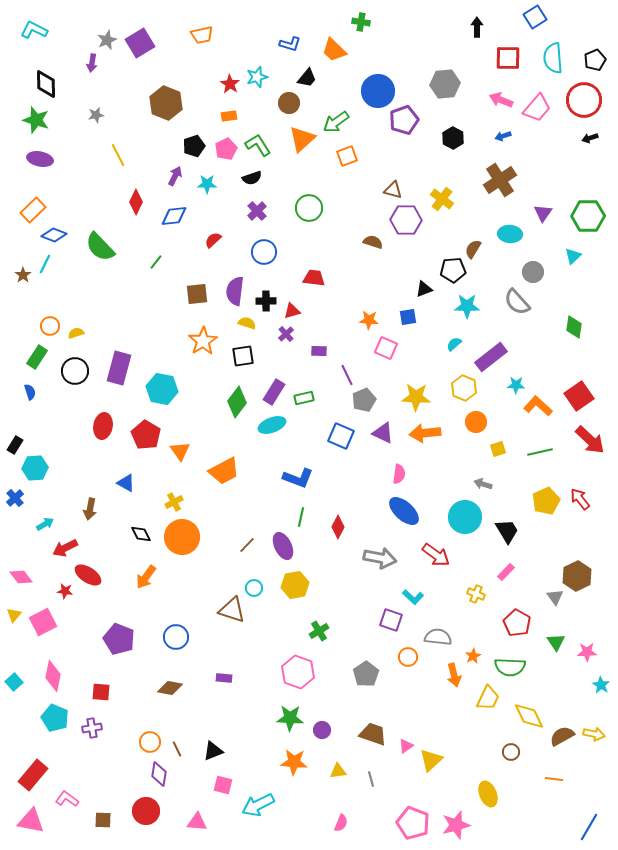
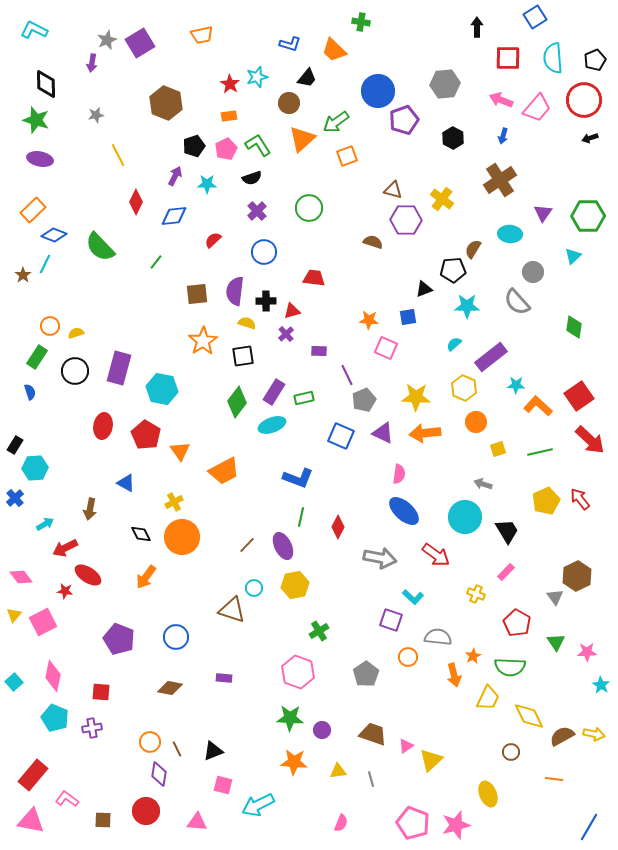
blue arrow at (503, 136): rotated 56 degrees counterclockwise
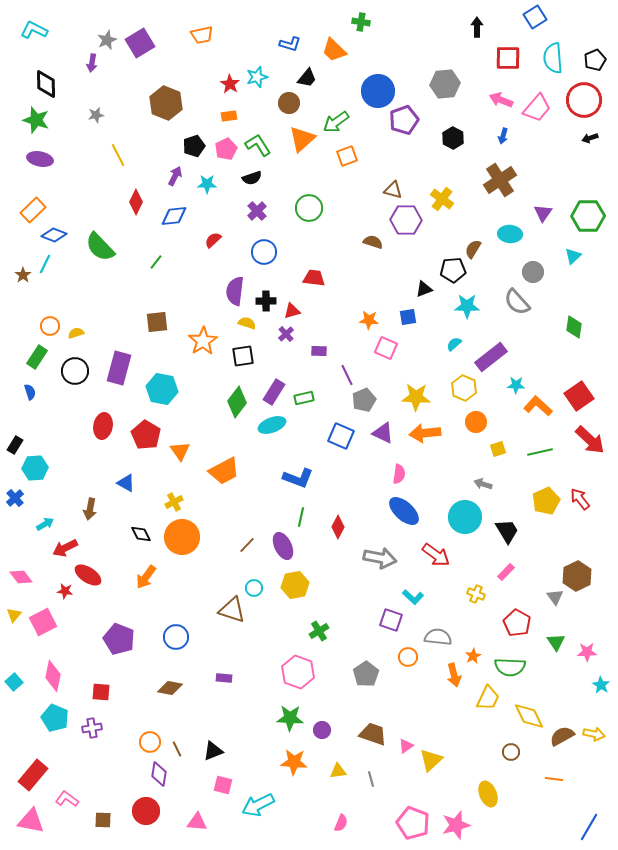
brown square at (197, 294): moved 40 px left, 28 px down
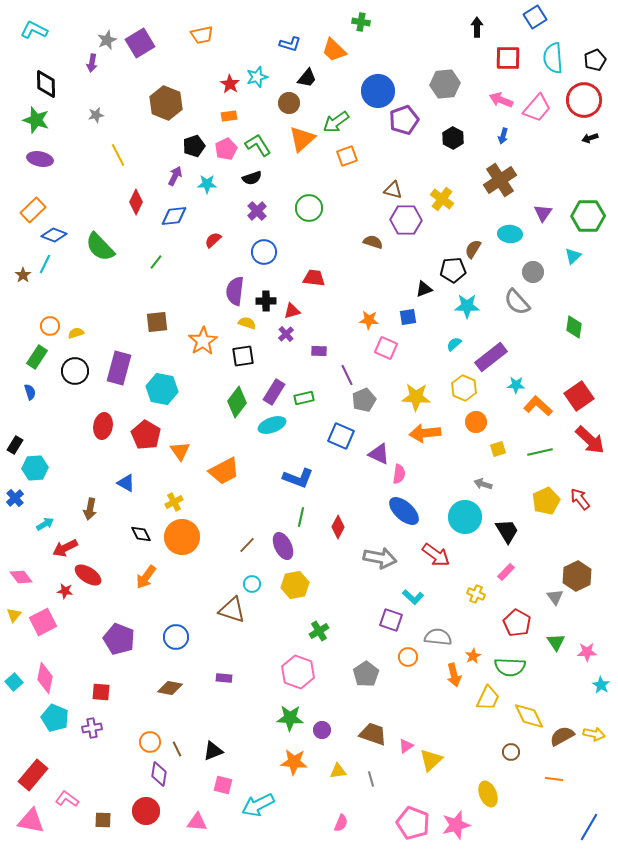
purple triangle at (383, 433): moved 4 px left, 21 px down
cyan circle at (254, 588): moved 2 px left, 4 px up
pink diamond at (53, 676): moved 8 px left, 2 px down
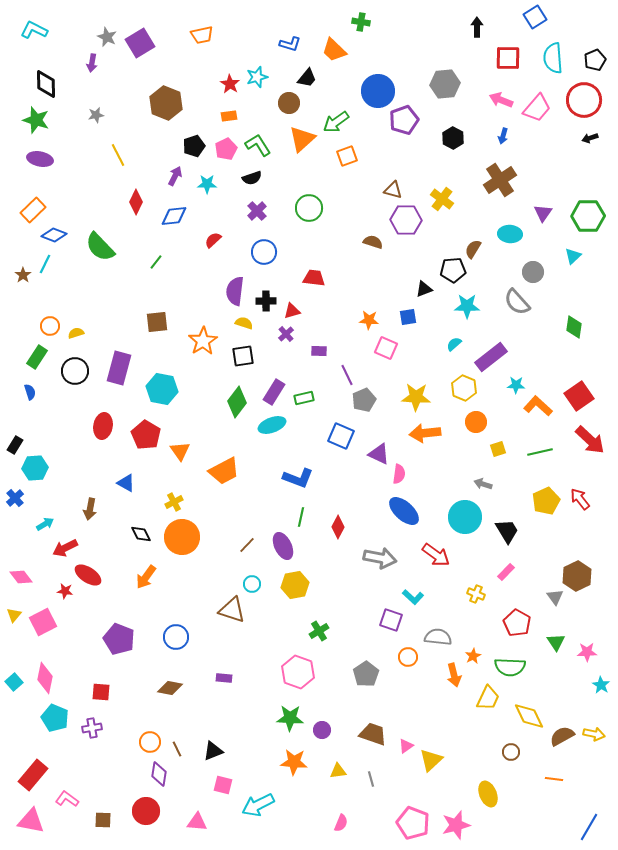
gray star at (107, 40): moved 3 px up; rotated 24 degrees counterclockwise
yellow semicircle at (247, 323): moved 3 px left
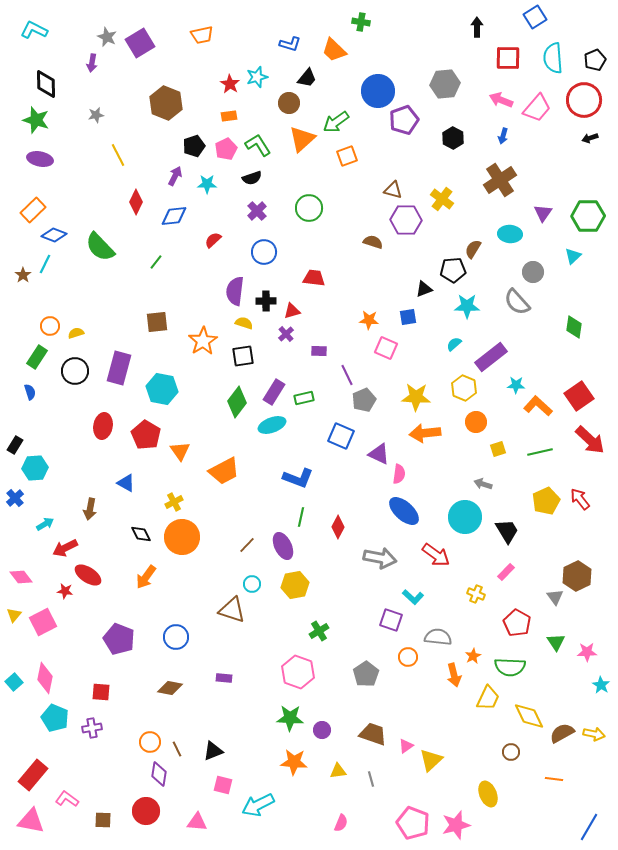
brown semicircle at (562, 736): moved 3 px up
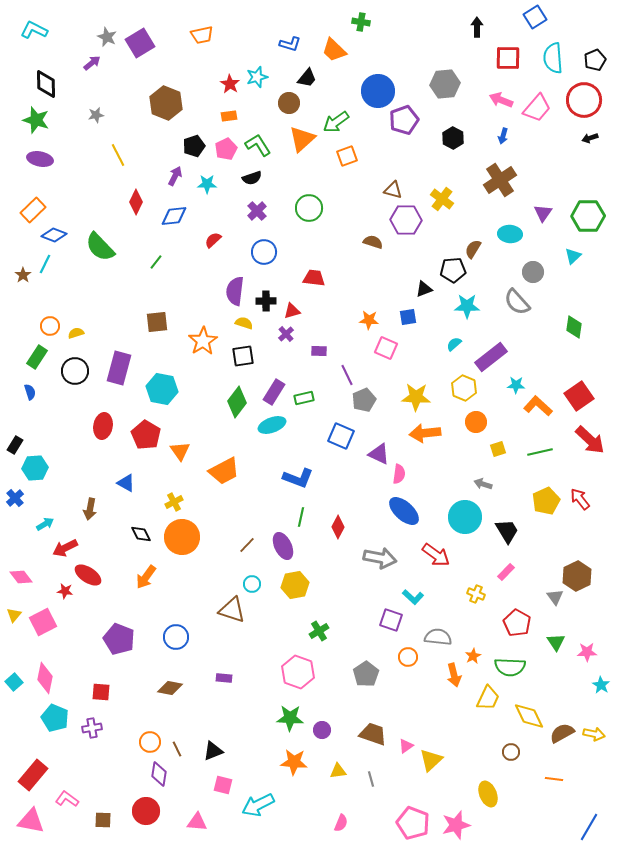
purple arrow at (92, 63): rotated 138 degrees counterclockwise
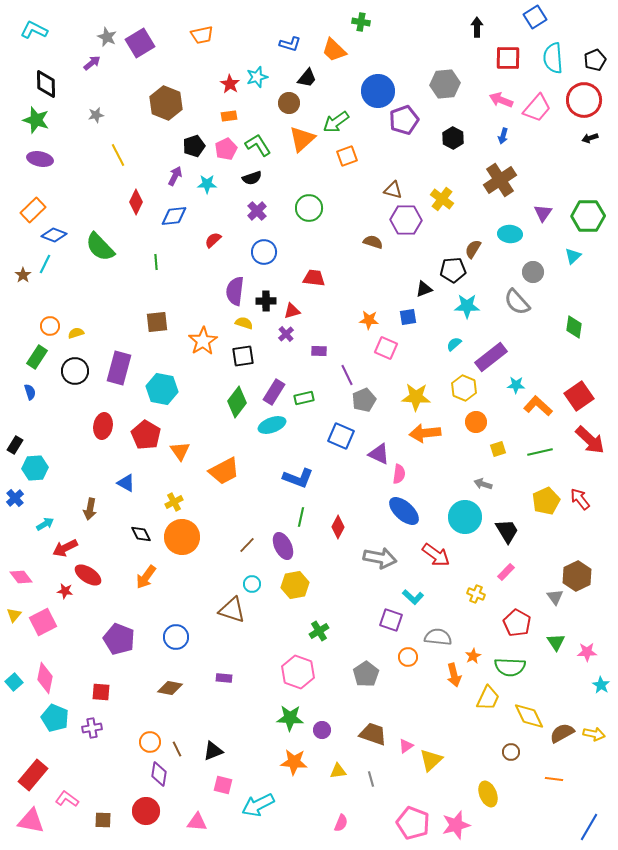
green line at (156, 262): rotated 42 degrees counterclockwise
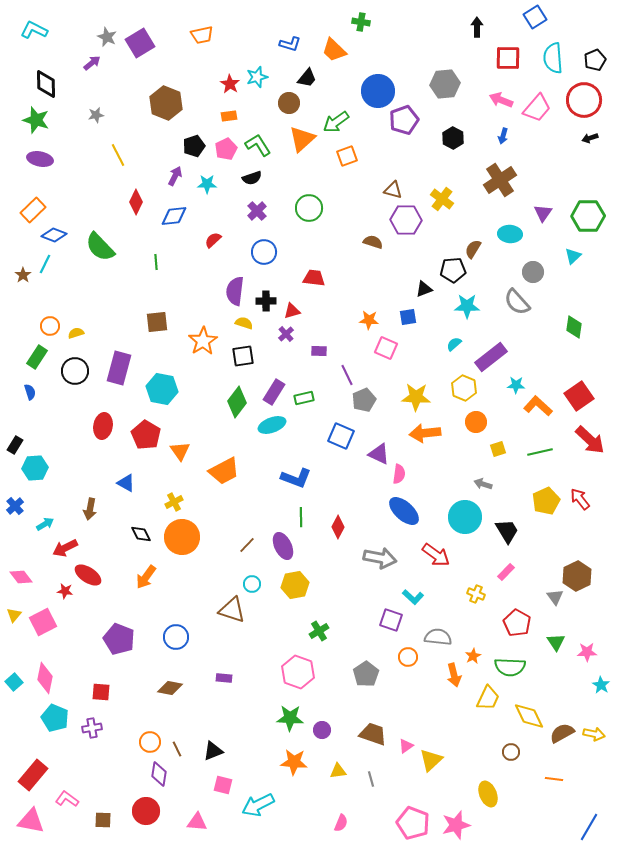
blue L-shape at (298, 478): moved 2 px left
blue cross at (15, 498): moved 8 px down
green line at (301, 517): rotated 12 degrees counterclockwise
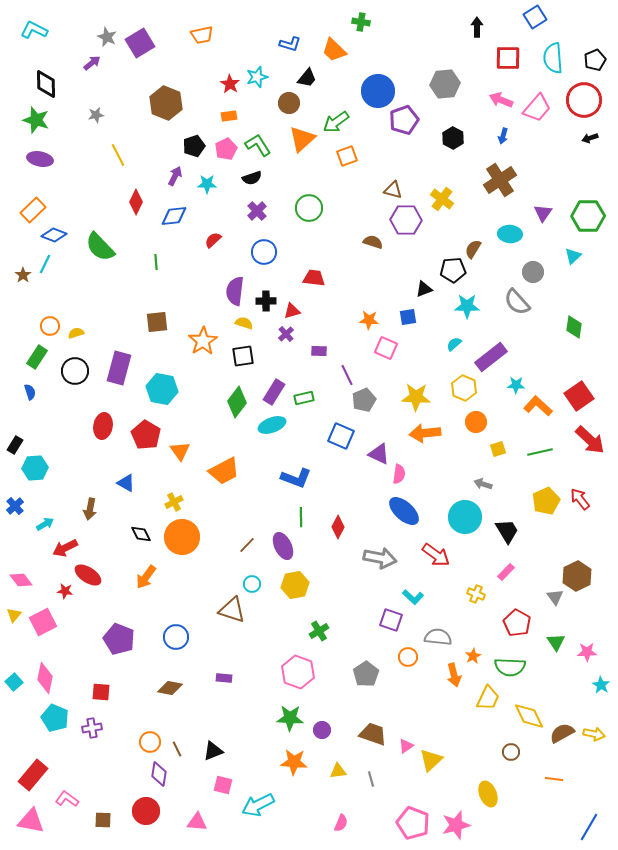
pink diamond at (21, 577): moved 3 px down
